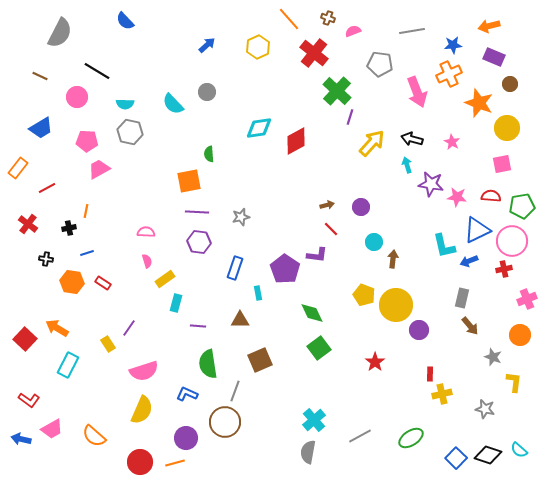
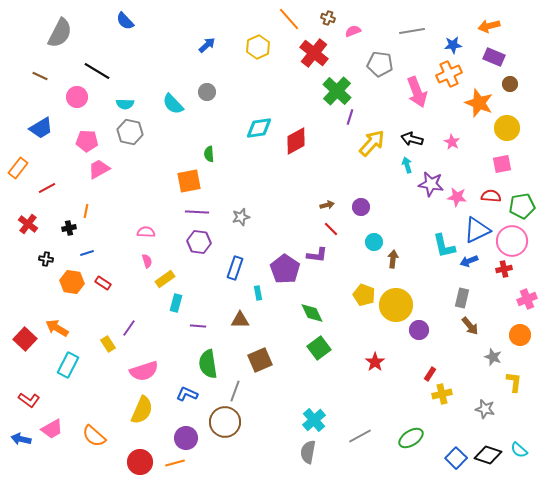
red rectangle at (430, 374): rotated 32 degrees clockwise
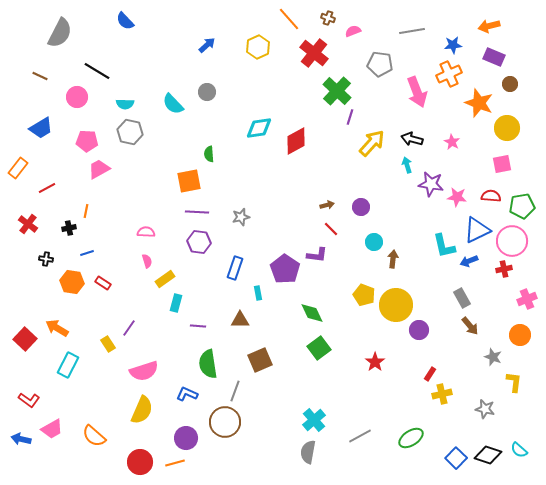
gray rectangle at (462, 298): rotated 42 degrees counterclockwise
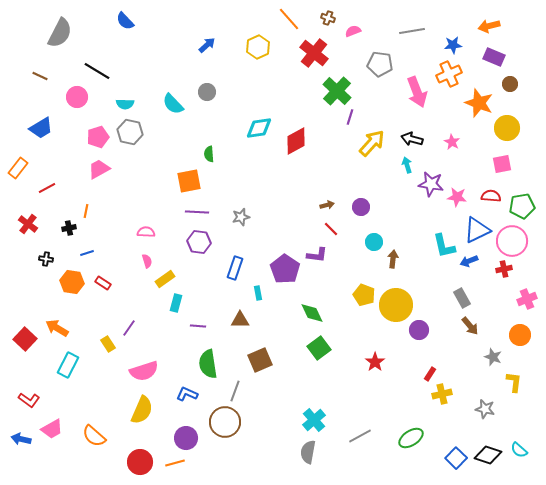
pink pentagon at (87, 141): moved 11 px right, 4 px up; rotated 20 degrees counterclockwise
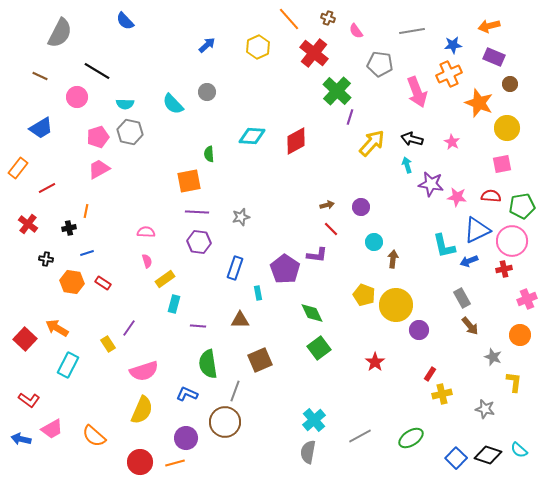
pink semicircle at (353, 31): moved 3 px right; rotated 105 degrees counterclockwise
cyan diamond at (259, 128): moved 7 px left, 8 px down; rotated 12 degrees clockwise
cyan rectangle at (176, 303): moved 2 px left, 1 px down
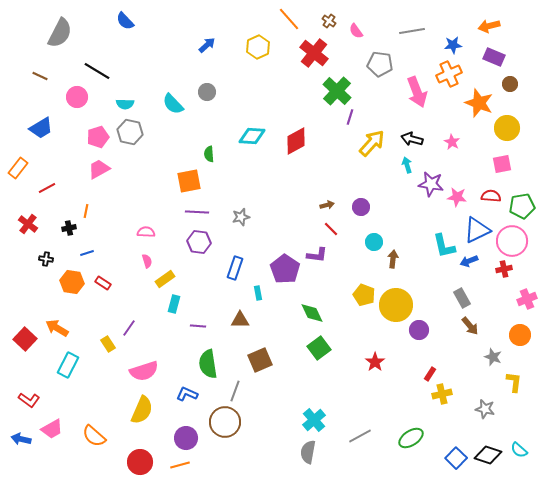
brown cross at (328, 18): moved 1 px right, 3 px down; rotated 16 degrees clockwise
orange line at (175, 463): moved 5 px right, 2 px down
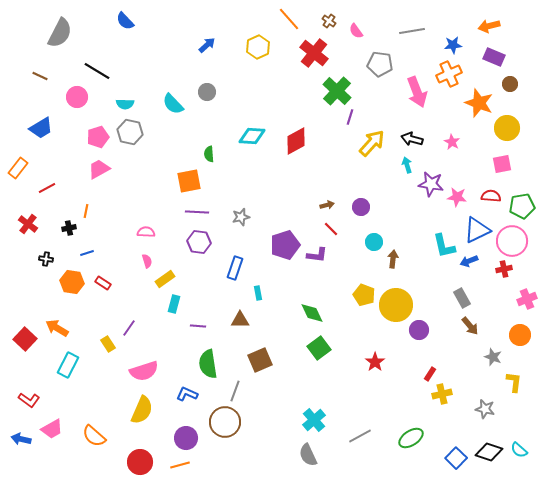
purple pentagon at (285, 269): moved 24 px up; rotated 20 degrees clockwise
gray semicircle at (308, 452): moved 3 px down; rotated 35 degrees counterclockwise
black diamond at (488, 455): moved 1 px right, 3 px up
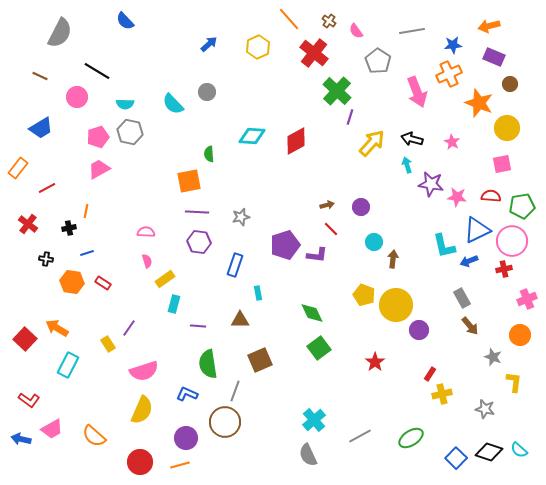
blue arrow at (207, 45): moved 2 px right, 1 px up
gray pentagon at (380, 64): moved 2 px left, 3 px up; rotated 25 degrees clockwise
blue rectangle at (235, 268): moved 3 px up
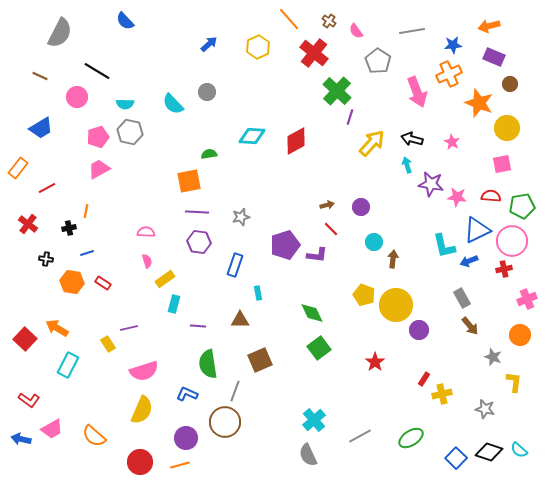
green semicircle at (209, 154): rotated 84 degrees clockwise
purple line at (129, 328): rotated 42 degrees clockwise
red rectangle at (430, 374): moved 6 px left, 5 px down
